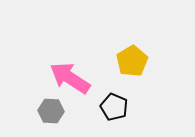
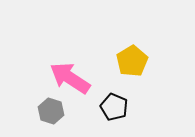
gray hexagon: rotated 15 degrees clockwise
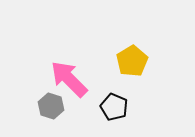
pink arrow: moved 1 px left, 1 px down; rotated 12 degrees clockwise
gray hexagon: moved 5 px up
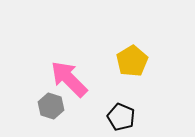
black pentagon: moved 7 px right, 10 px down
